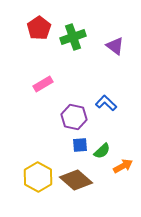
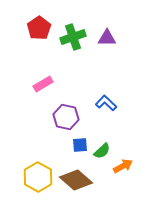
purple triangle: moved 8 px left, 8 px up; rotated 36 degrees counterclockwise
purple hexagon: moved 8 px left
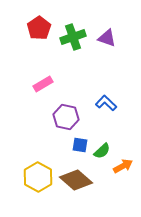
purple triangle: rotated 18 degrees clockwise
blue square: rotated 14 degrees clockwise
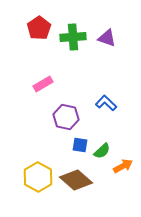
green cross: rotated 15 degrees clockwise
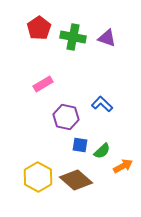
green cross: rotated 15 degrees clockwise
blue L-shape: moved 4 px left, 1 px down
